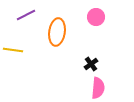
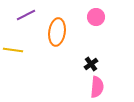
pink semicircle: moved 1 px left, 1 px up
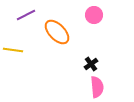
pink circle: moved 2 px left, 2 px up
orange ellipse: rotated 52 degrees counterclockwise
pink semicircle: rotated 10 degrees counterclockwise
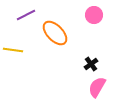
orange ellipse: moved 2 px left, 1 px down
pink semicircle: rotated 145 degrees counterclockwise
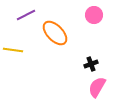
black cross: rotated 16 degrees clockwise
